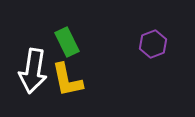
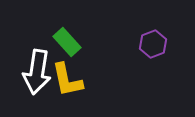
green rectangle: rotated 16 degrees counterclockwise
white arrow: moved 4 px right, 1 px down
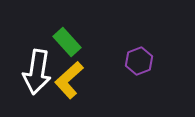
purple hexagon: moved 14 px left, 17 px down
yellow L-shape: moved 2 px right; rotated 60 degrees clockwise
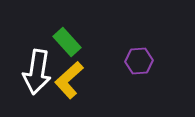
purple hexagon: rotated 16 degrees clockwise
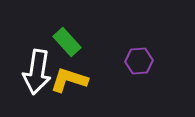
yellow L-shape: rotated 60 degrees clockwise
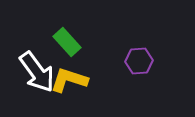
white arrow: rotated 45 degrees counterclockwise
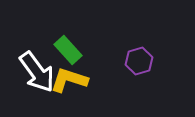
green rectangle: moved 1 px right, 8 px down
purple hexagon: rotated 12 degrees counterclockwise
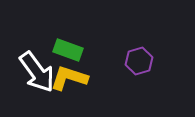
green rectangle: rotated 28 degrees counterclockwise
yellow L-shape: moved 2 px up
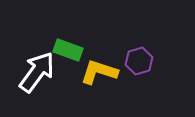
white arrow: rotated 108 degrees counterclockwise
yellow L-shape: moved 30 px right, 6 px up
